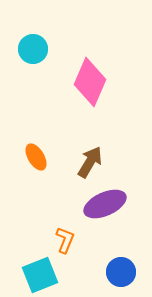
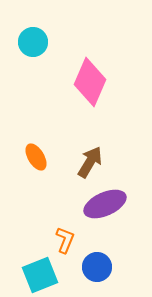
cyan circle: moved 7 px up
blue circle: moved 24 px left, 5 px up
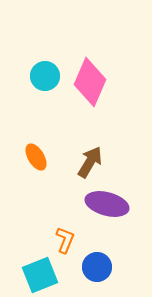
cyan circle: moved 12 px right, 34 px down
purple ellipse: moved 2 px right; rotated 39 degrees clockwise
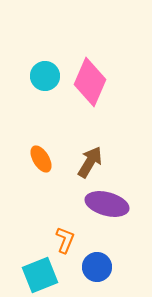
orange ellipse: moved 5 px right, 2 px down
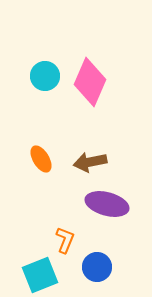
brown arrow: rotated 132 degrees counterclockwise
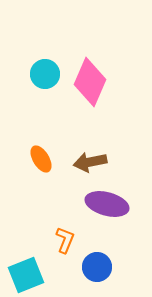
cyan circle: moved 2 px up
cyan square: moved 14 px left
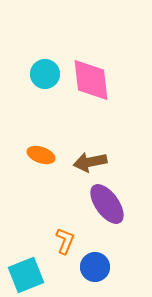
pink diamond: moved 1 px right, 2 px up; rotated 30 degrees counterclockwise
orange ellipse: moved 4 px up; rotated 40 degrees counterclockwise
purple ellipse: rotated 39 degrees clockwise
orange L-shape: moved 1 px down
blue circle: moved 2 px left
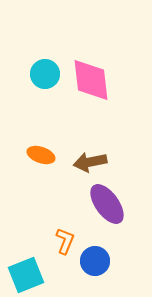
blue circle: moved 6 px up
